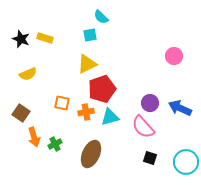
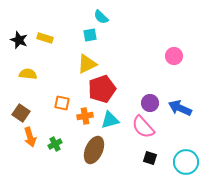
black star: moved 2 px left, 1 px down
yellow semicircle: rotated 150 degrees counterclockwise
orange cross: moved 1 px left, 4 px down
cyan triangle: moved 3 px down
orange arrow: moved 4 px left
brown ellipse: moved 3 px right, 4 px up
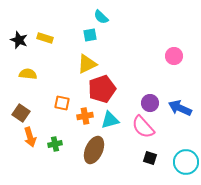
green cross: rotated 16 degrees clockwise
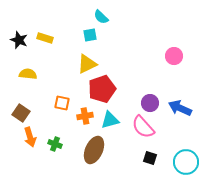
green cross: rotated 32 degrees clockwise
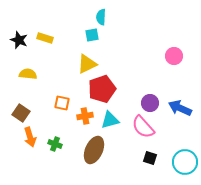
cyan semicircle: rotated 49 degrees clockwise
cyan square: moved 2 px right
cyan circle: moved 1 px left
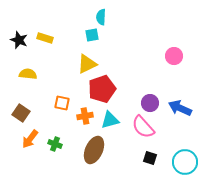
orange arrow: moved 2 px down; rotated 54 degrees clockwise
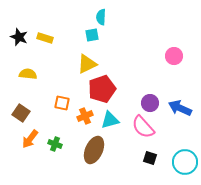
black star: moved 3 px up
orange cross: rotated 14 degrees counterclockwise
